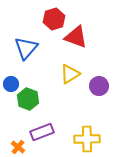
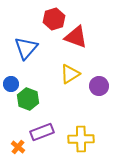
yellow cross: moved 6 px left
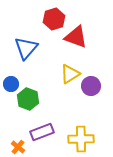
purple circle: moved 8 px left
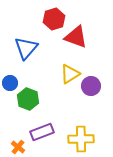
blue circle: moved 1 px left, 1 px up
